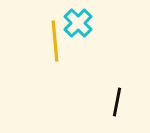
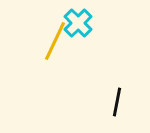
yellow line: rotated 30 degrees clockwise
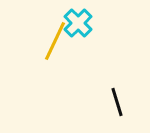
black line: rotated 28 degrees counterclockwise
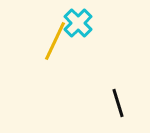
black line: moved 1 px right, 1 px down
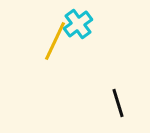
cyan cross: moved 1 px down; rotated 8 degrees clockwise
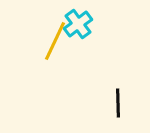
black line: rotated 16 degrees clockwise
